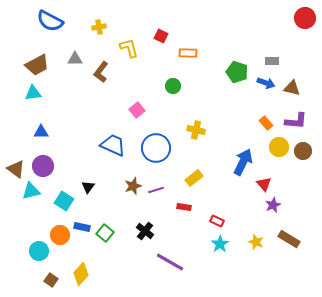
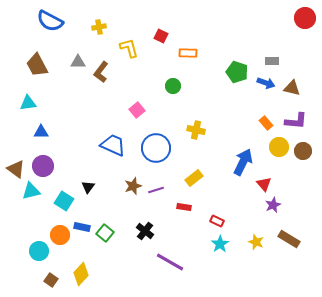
gray triangle at (75, 59): moved 3 px right, 3 px down
brown trapezoid at (37, 65): rotated 90 degrees clockwise
cyan triangle at (33, 93): moved 5 px left, 10 px down
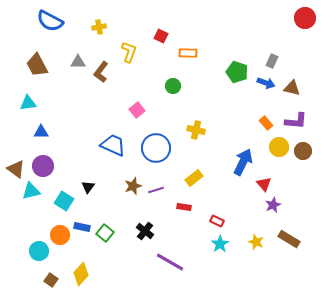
yellow L-shape at (129, 48): moved 4 px down; rotated 35 degrees clockwise
gray rectangle at (272, 61): rotated 64 degrees counterclockwise
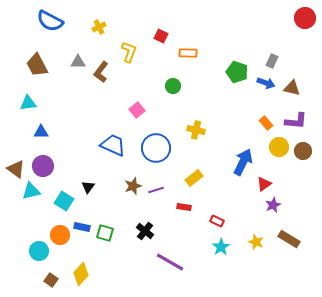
yellow cross at (99, 27): rotated 16 degrees counterclockwise
red triangle at (264, 184): rotated 35 degrees clockwise
green square at (105, 233): rotated 24 degrees counterclockwise
cyan star at (220, 244): moved 1 px right, 3 px down
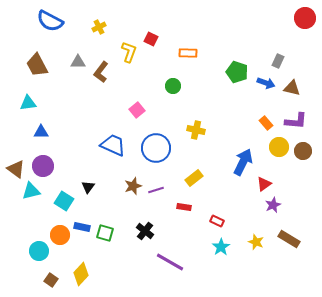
red square at (161, 36): moved 10 px left, 3 px down
gray rectangle at (272, 61): moved 6 px right
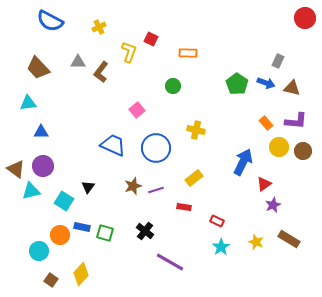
brown trapezoid at (37, 65): moved 1 px right, 3 px down; rotated 15 degrees counterclockwise
green pentagon at (237, 72): moved 12 px down; rotated 15 degrees clockwise
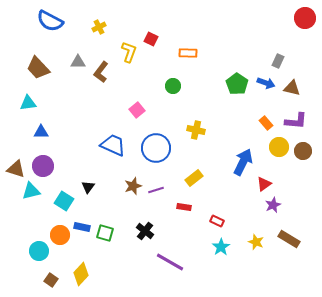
brown triangle at (16, 169): rotated 18 degrees counterclockwise
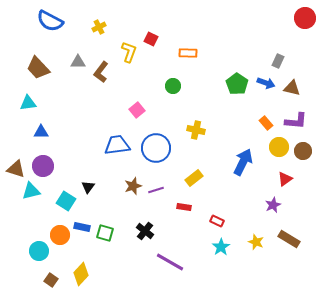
blue trapezoid at (113, 145): moved 4 px right; rotated 32 degrees counterclockwise
red triangle at (264, 184): moved 21 px right, 5 px up
cyan square at (64, 201): moved 2 px right
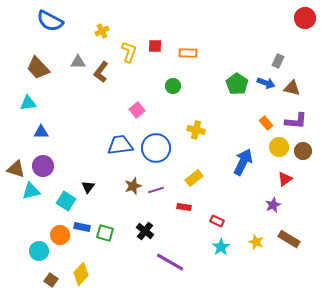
yellow cross at (99, 27): moved 3 px right, 4 px down
red square at (151, 39): moved 4 px right, 7 px down; rotated 24 degrees counterclockwise
blue trapezoid at (117, 145): moved 3 px right
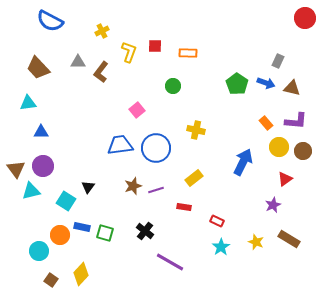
brown triangle at (16, 169): rotated 36 degrees clockwise
